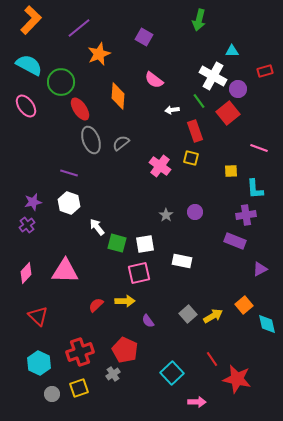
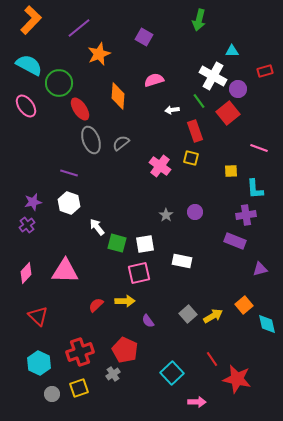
pink semicircle at (154, 80): rotated 126 degrees clockwise
green circle at (61, 82): moved 2 px left, 1 px down
purple triangle at (260, 269): rotated 14 degrees clockwise
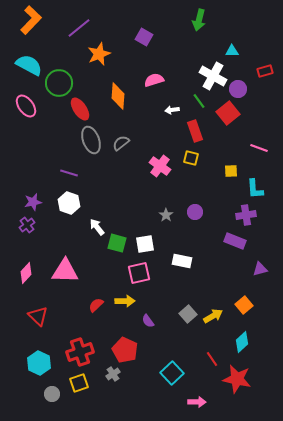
cyan diamond at (267, 324): moved 25 px left, 18 px down; rotated 60 degrees clockwise
yellow square at (79, 388): moved 5 px up
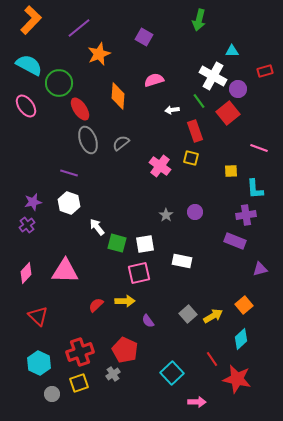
gray ellipse at (91, 140): moved 3 px left
cyan diamond at (242, 342): moved 1 px left, 3 px up
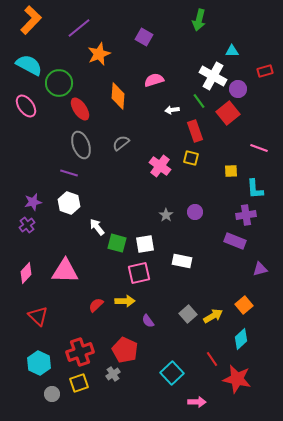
gray ellipse at (88, 140): moved 7 px left, 5 px down
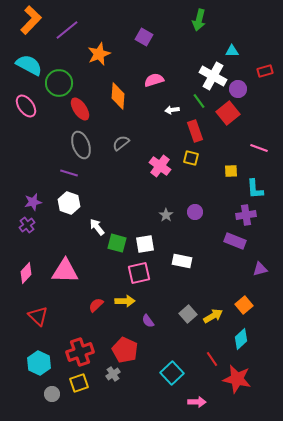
purple line at (79, 28): moved 12 px left, 2 px down
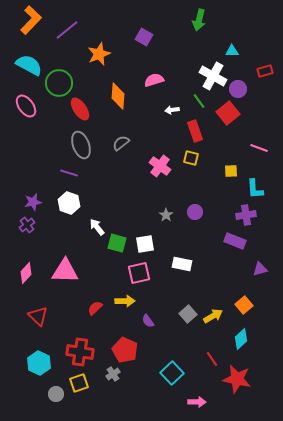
white rectangle at (182, 261): moved 3 px down
red semicircle at (96, 305): moved 1 px left, 3 px down
red cross at (80, 352): rotated 28 degrees clockwise
gray circle at (52, 394): moved 4 px right
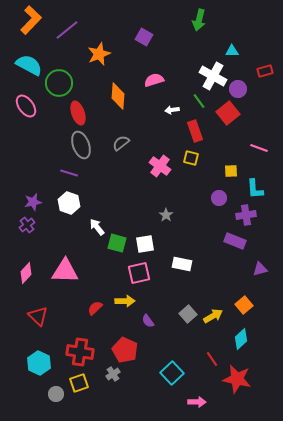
red ellipse at (80, 109): moved 2 px left, 4 px down; rotated 15 degrees clockwise
purple circle at (195, 212): moved 24 px right, 14 px up
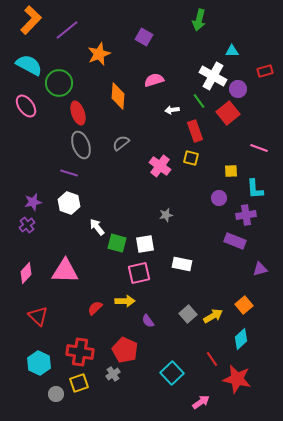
gray star at (166, 215): rotated 24 degrees clockwise
pink arrow at (197, 402): moved 4 px right; rotated 36 degrees counterclockwise
